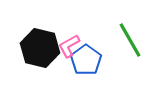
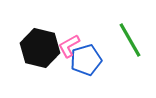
blue pentagon: rotated 20 degrees clockwise
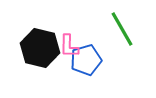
green line: moved 8 px left, 11 px up
pink L-shape: rotated 60 degrees counterclockwise
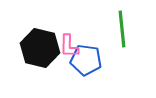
green line: rotated 24 degrees clockwise
blue pentagon: rotated 24 degrees clockwise
